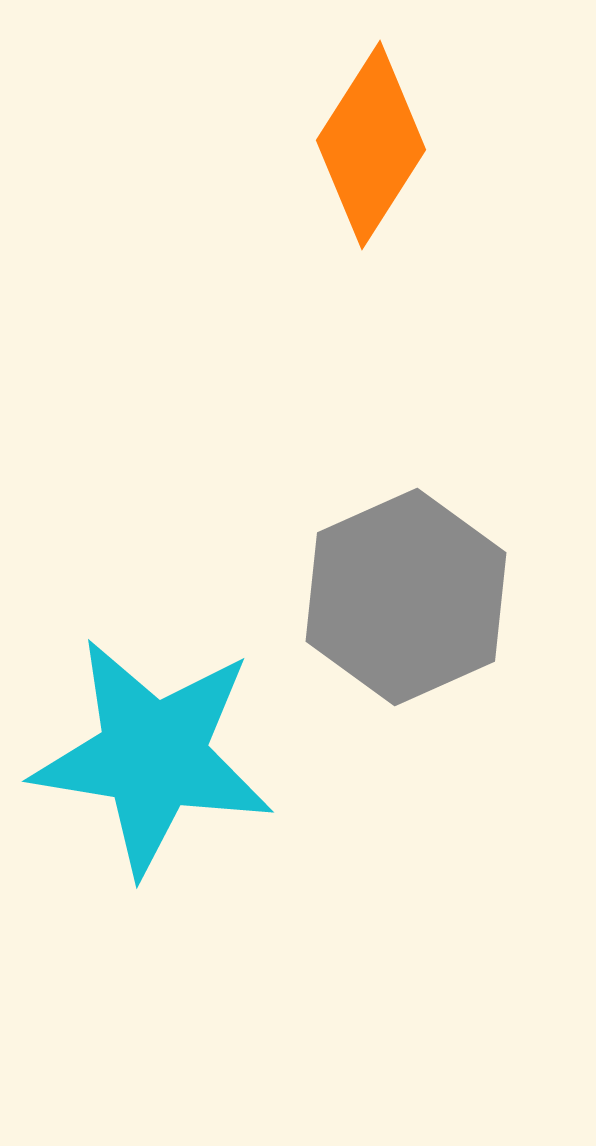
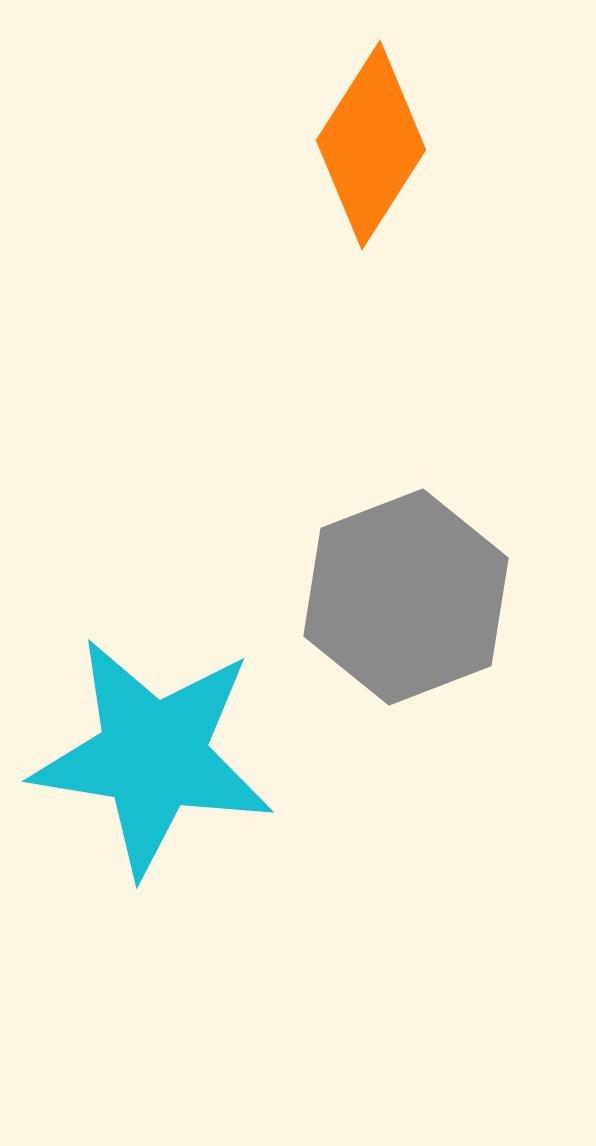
gray hexagon: rotated 3 degrees clockwise
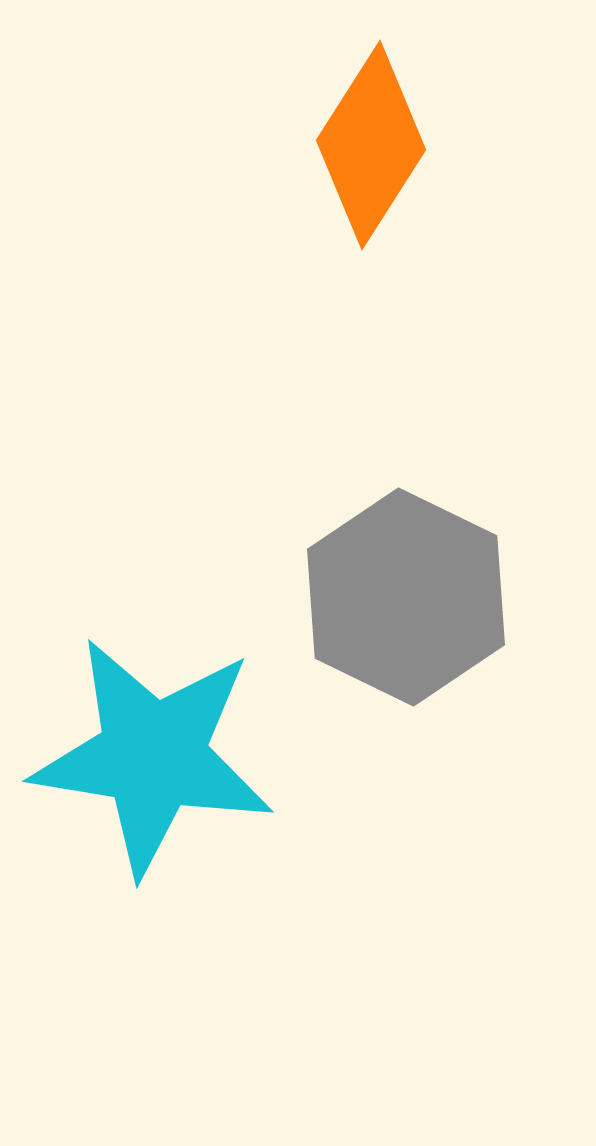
gray hexagon: rotated 13 degrees counterclockwise
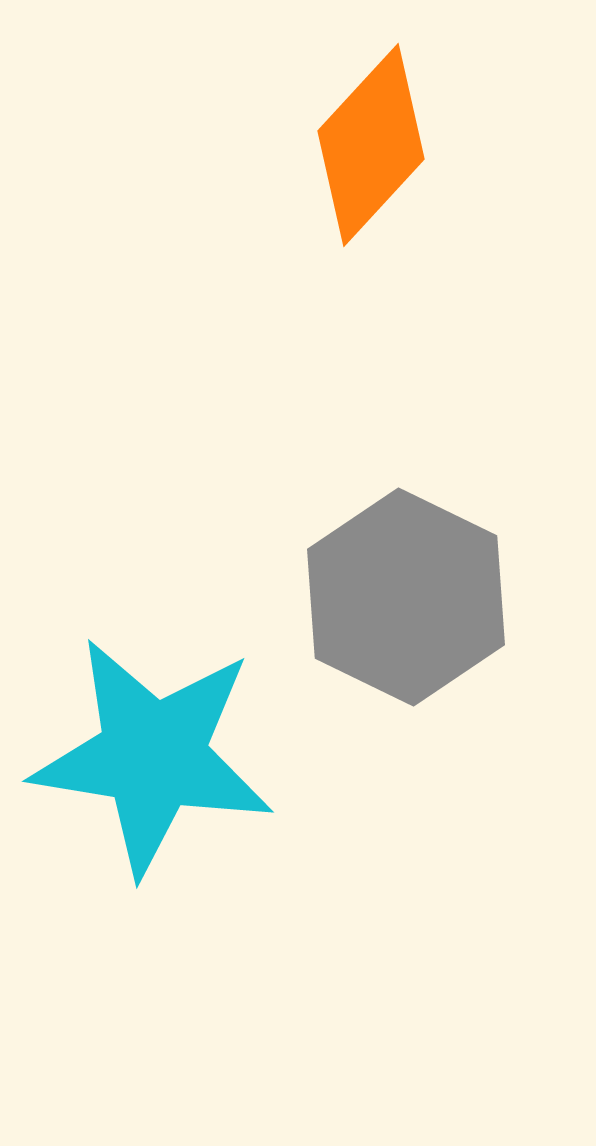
orange diamond: rotated 10 degrees clockwise
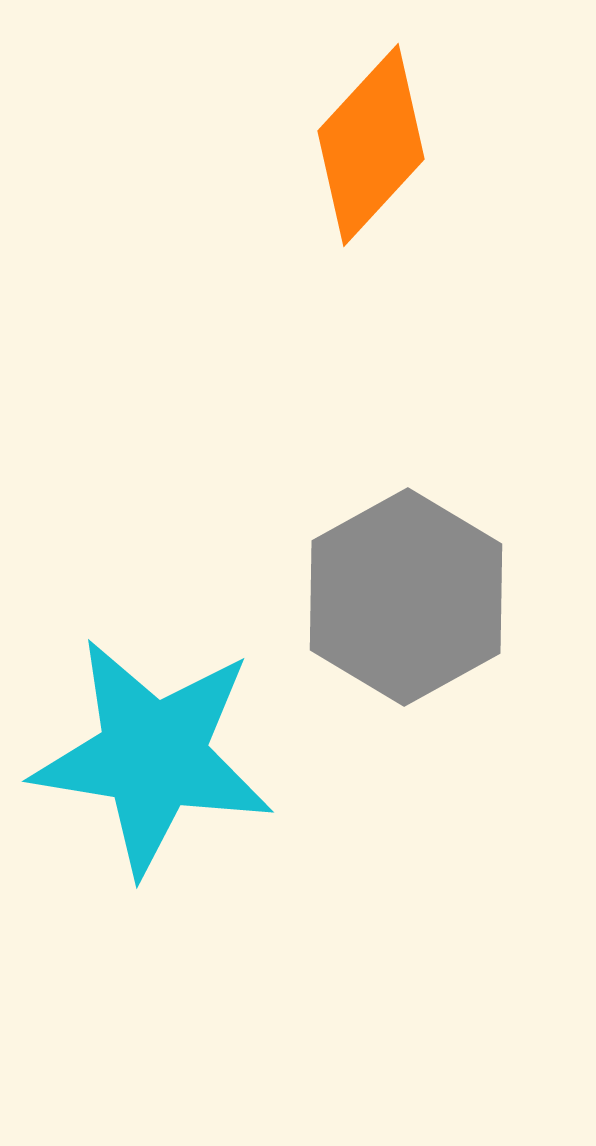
gray hexagon: rotated 5 degrees clockwise
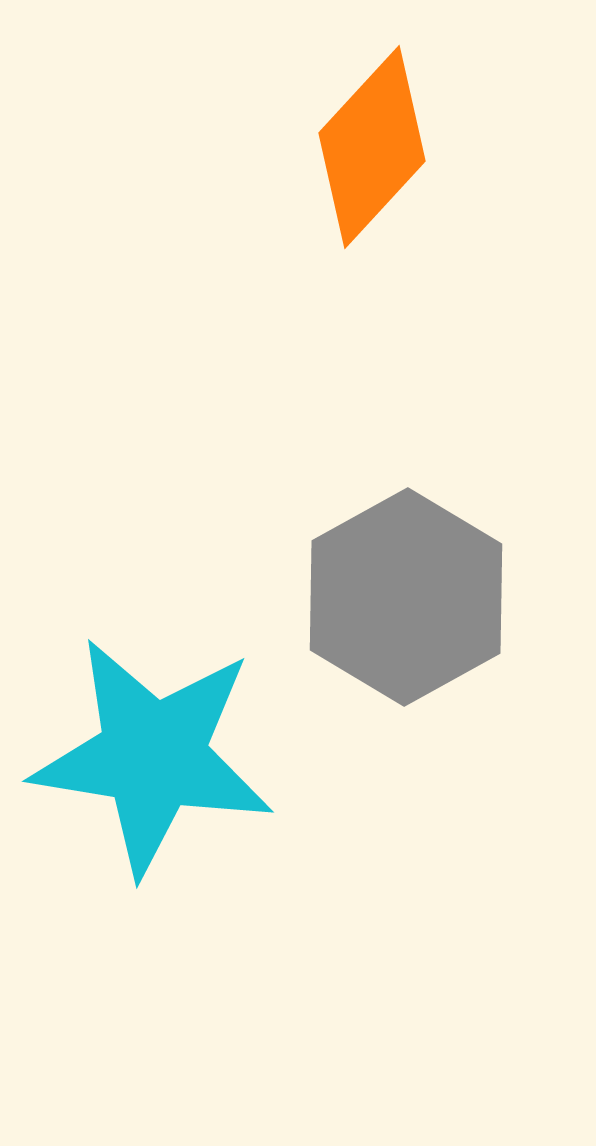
orange diamond: moved 1 px right, 2 px down
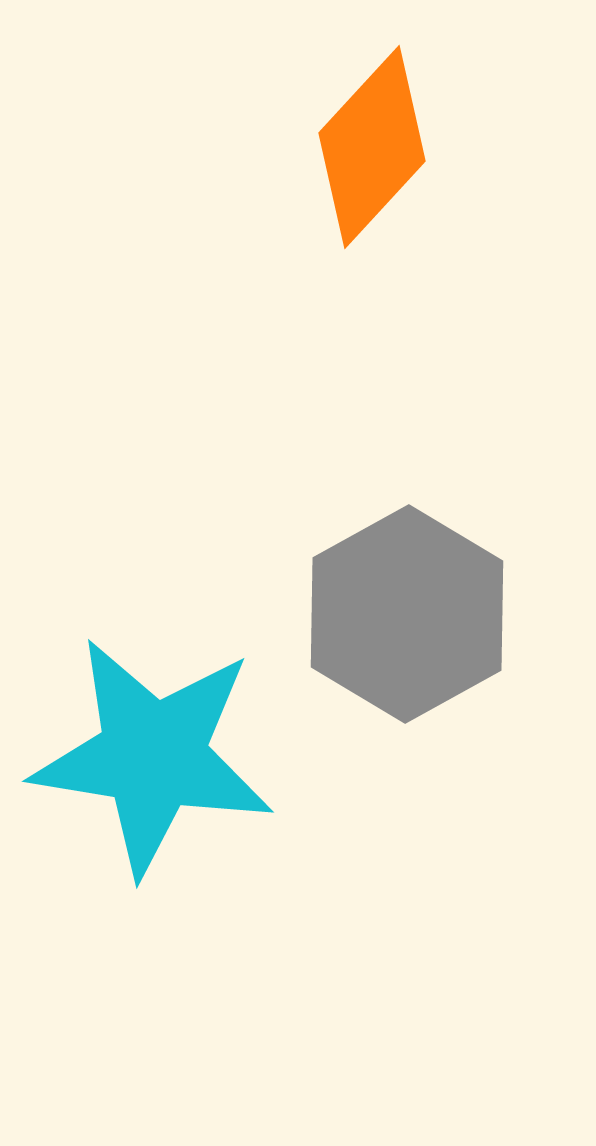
gray hexagon: moved 1 px right, 17 px down
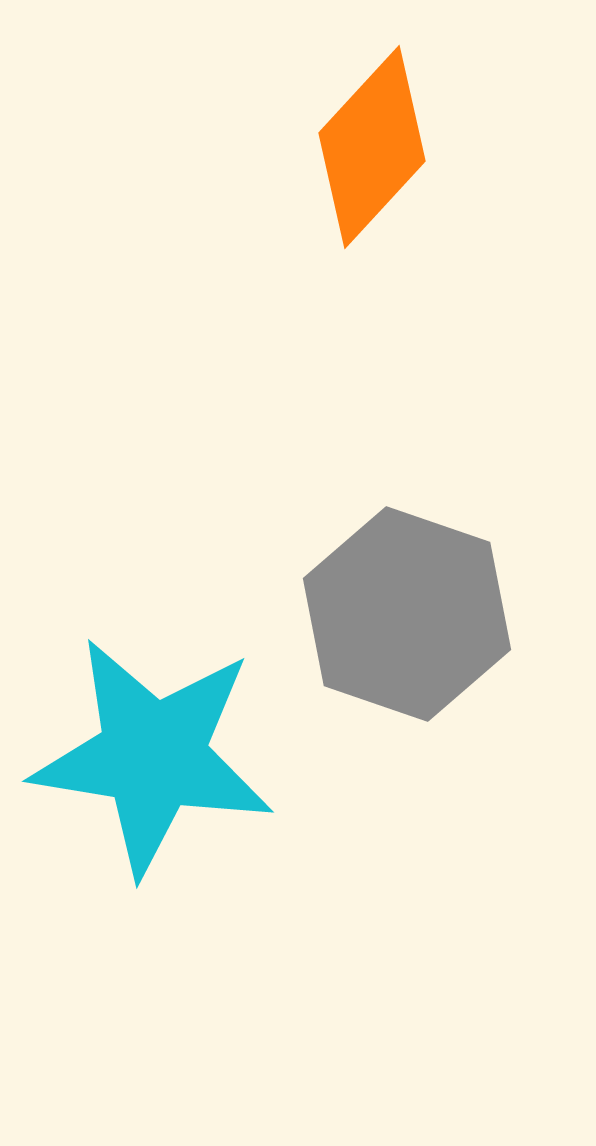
gray hexagon: rotated 12 degrees counterclockwise
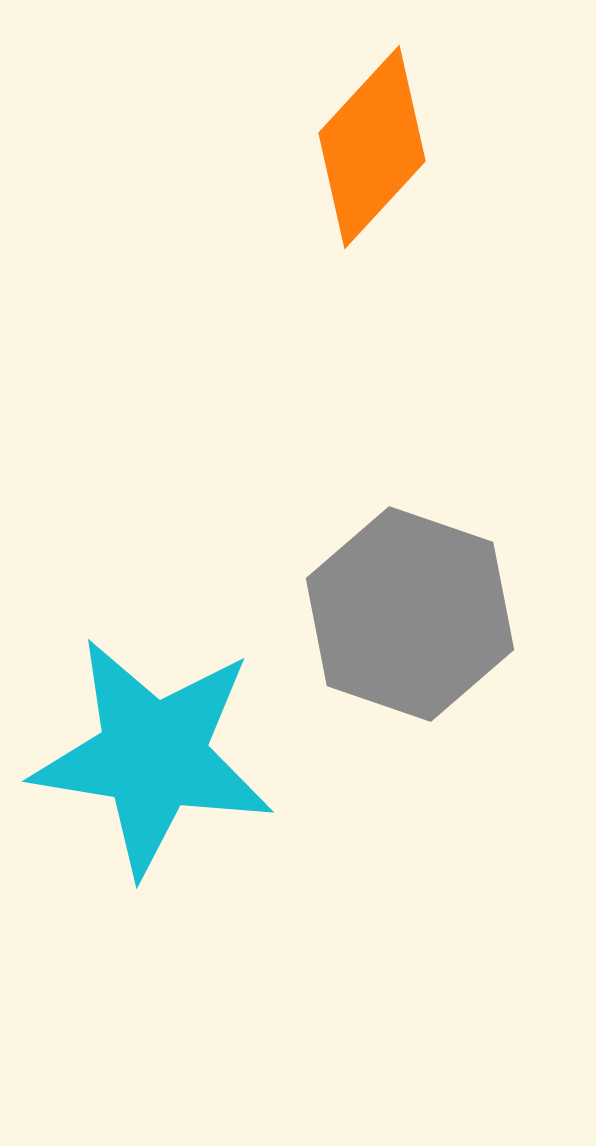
gray hexagon: moved 3 px right
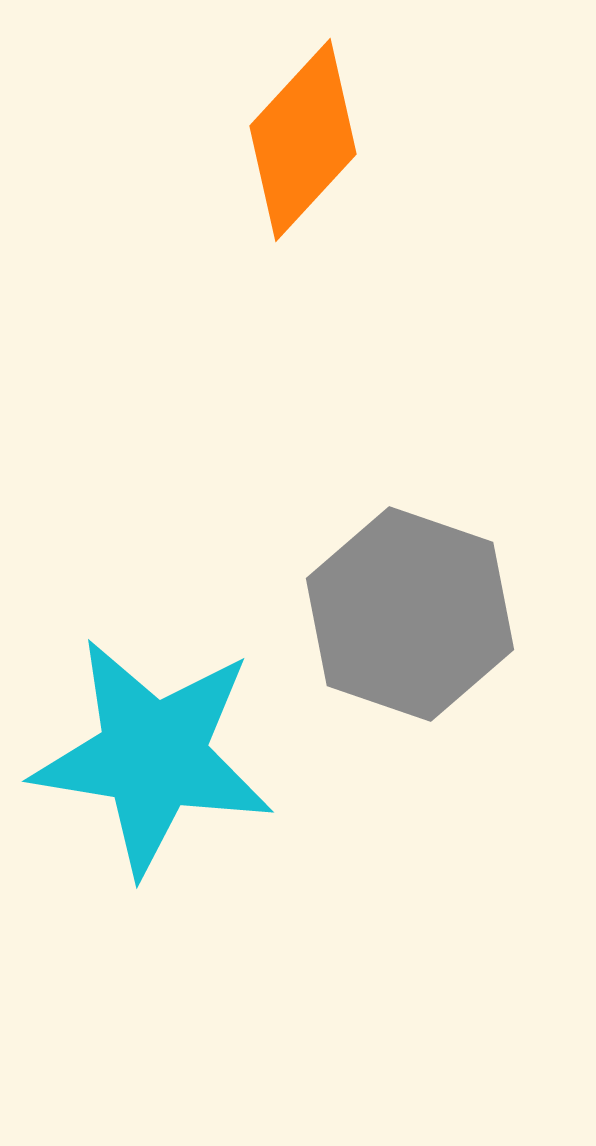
orange diamond: moved 69 px left, 7 px up
